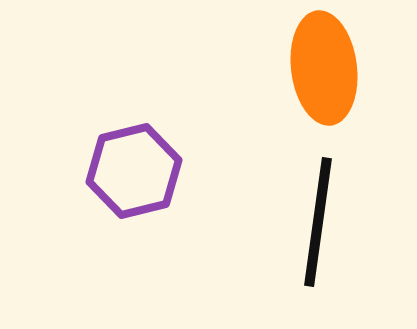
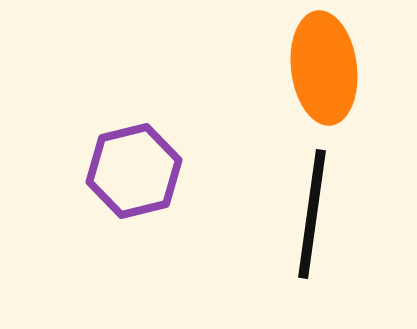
black line: moved 6 px left, 8 px up
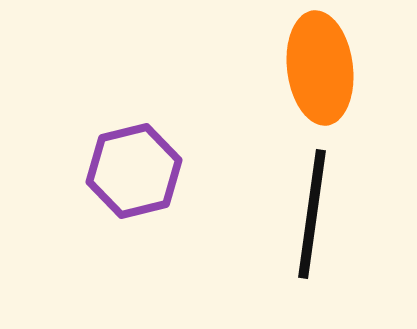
orange ellipse: moved 4 px left
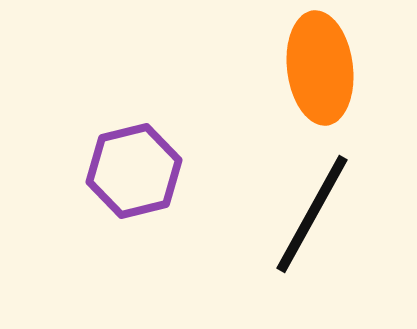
black line: rotated 21 degrees clockwise
